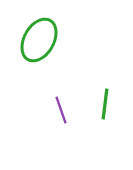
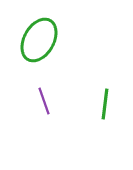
purple line: moved 17 px left, 9 px up
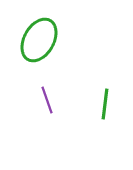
purple line: moved 3 px right, 1 px up
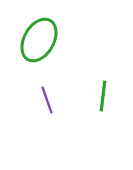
green line: moved 2 px left, 8 px up
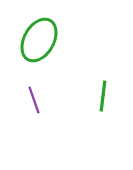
purple line: moved 13 px left
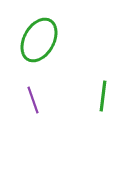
purple line: moved 1 px left
